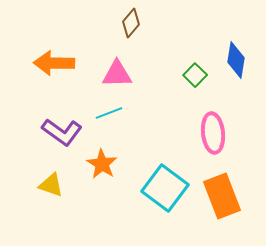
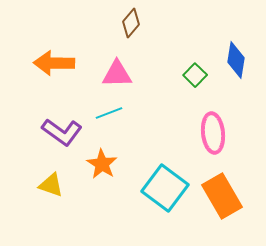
orange rectangle: rotated 9 degrees counterclockwise
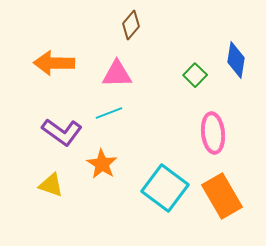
brown diamond: moved 2 px down
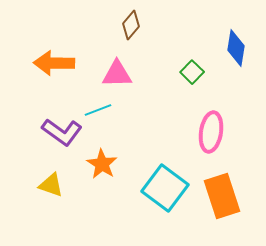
blue diamond: moved 12 px up
green square: moved 3 px left, 3 px up
cyan line: moved 11 px left, 3 px up
pink ellipse: moved 2 px left, 1 px up; rotated 15 degrees clockwise
orange rectangle: rotated 12 degrees clockwise
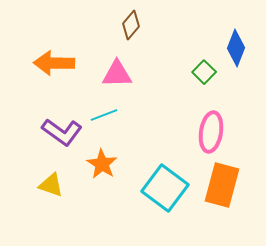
blue diamond: rotated 12 degrees clockwise
green square: moved 12 px right
cyan line: moved 6 px right, 5 px down
orange rectangle: moved 11 px up; rotated 33 degrees clockwise
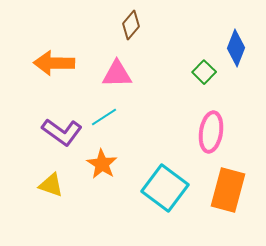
cyan line: moved 2 px down; rotated 12 degrees counterclockwise
orange rectangle: moved 6 px right, 5 px down
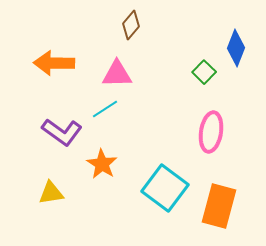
cyan line: moved 1 px right, 8 px up
yellow triangle: moved 8 px down; rotated 28 degrees counterclockwise
orange rectangle: moved 9 px left, 16 px down
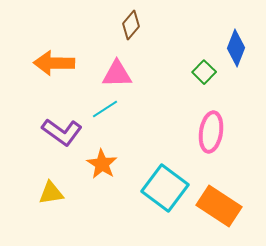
orange rectangle: rotated 72 degrees counterclockwise
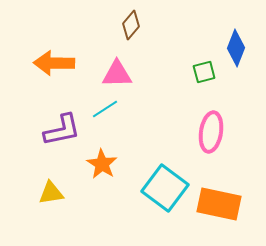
green square: rotated 30 degrees clockwise
purple L-shape: moved 2 px up; rotated 48 degrees counterclockwise
orange rectangle: moved 2 px up; rotated 21 degrees counterclockwise
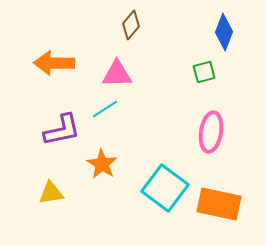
blue diamond: moved 12 px left, 16 px up
